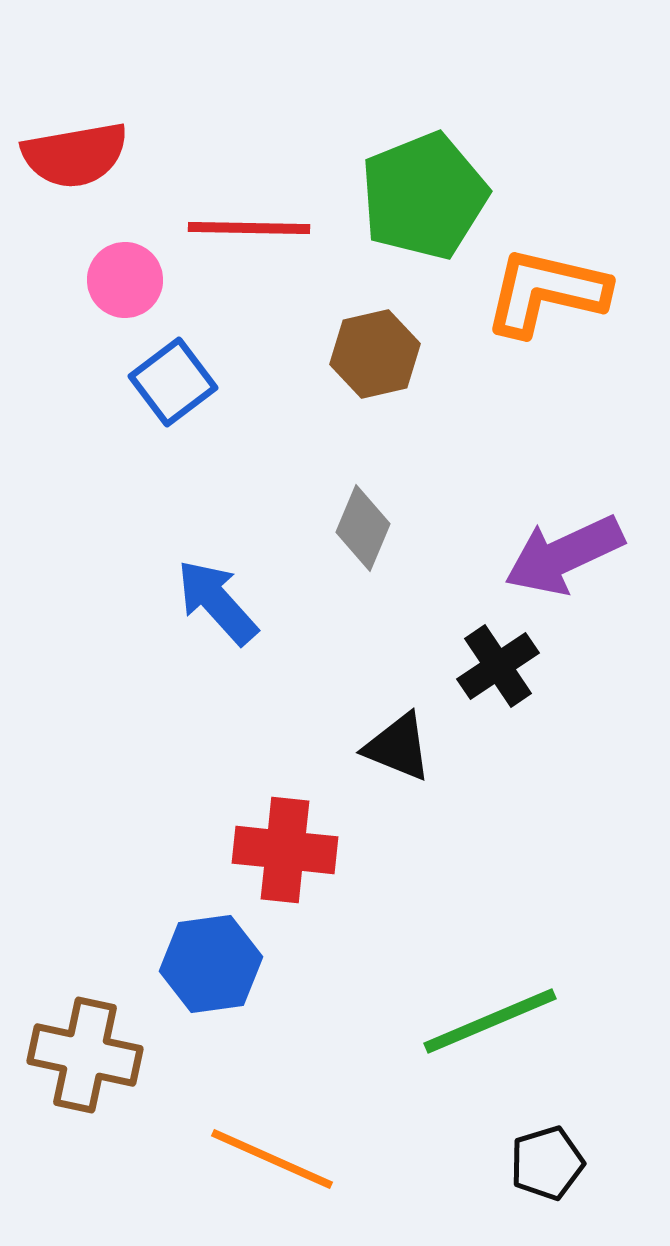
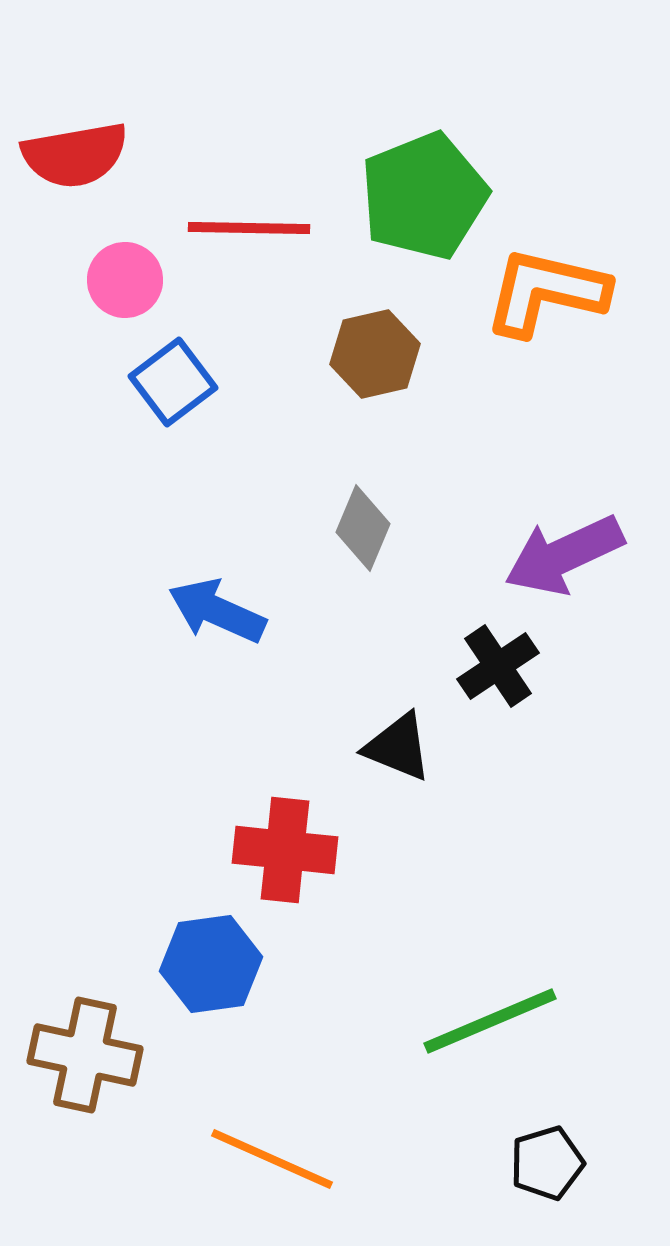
blue arrow: moved 9 px down; rotated 24 degrees counterclockwise
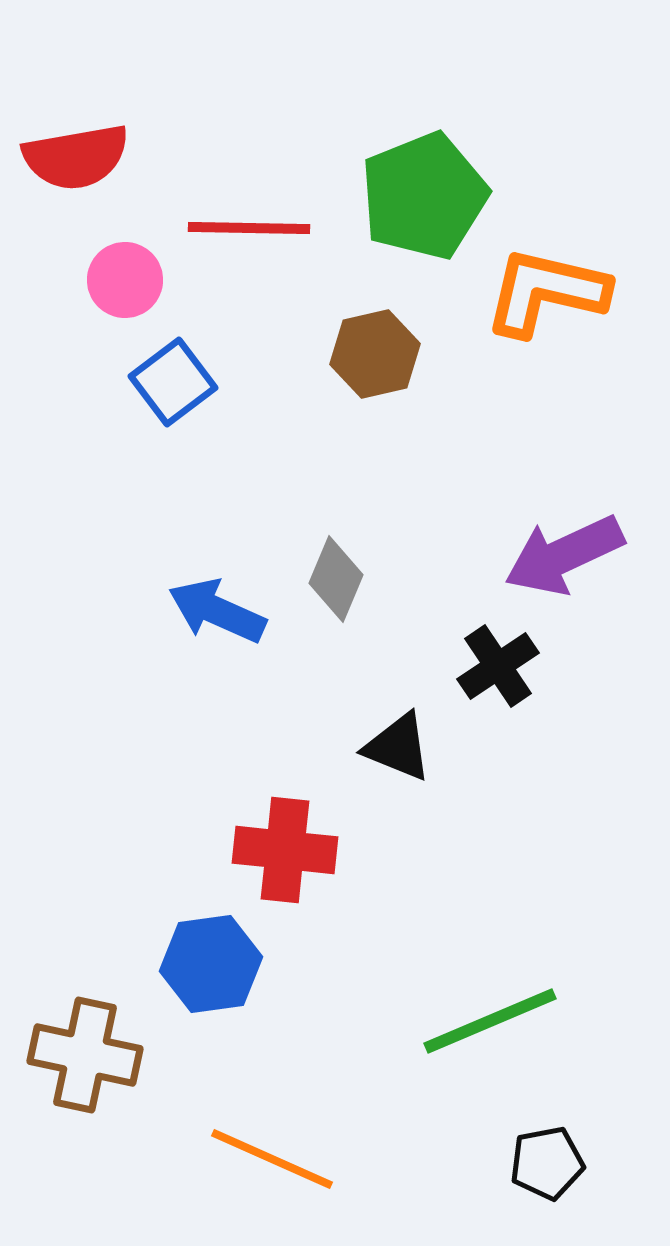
red semicircle: moved 1 px right, 2 px down
gray diamond: moved 27 px left, 51 px down
black pentagon: rotated 6 degrees clockwise
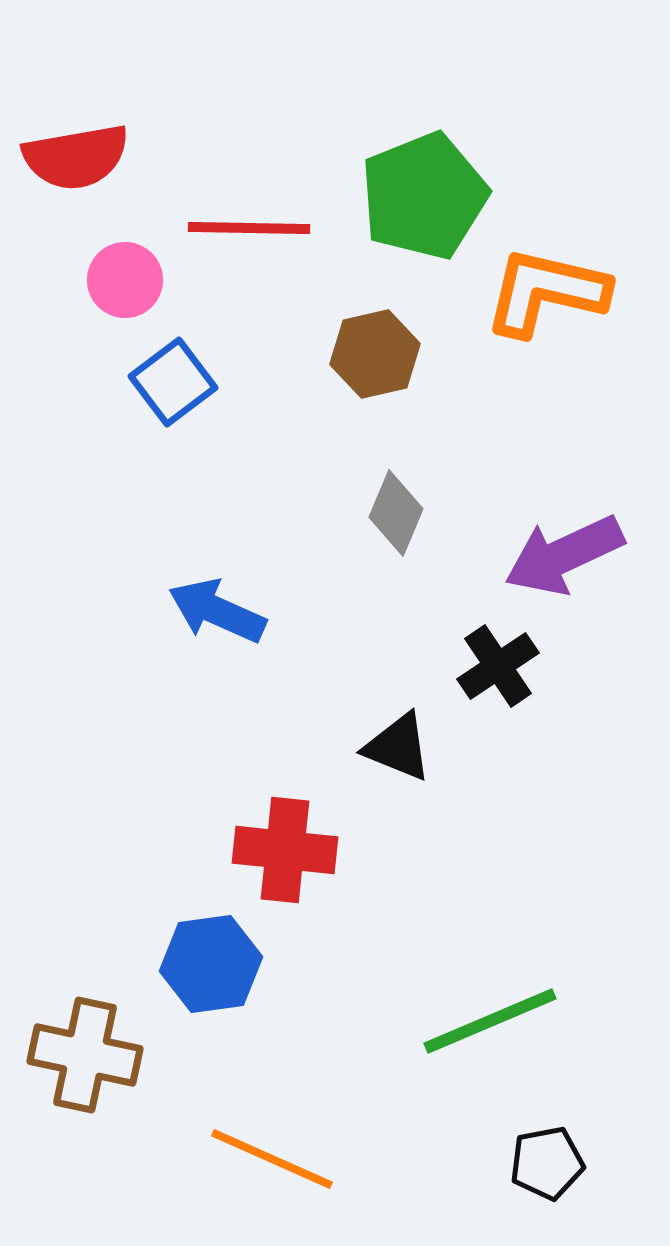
gray diamond: moved 60 px right, 66 px up
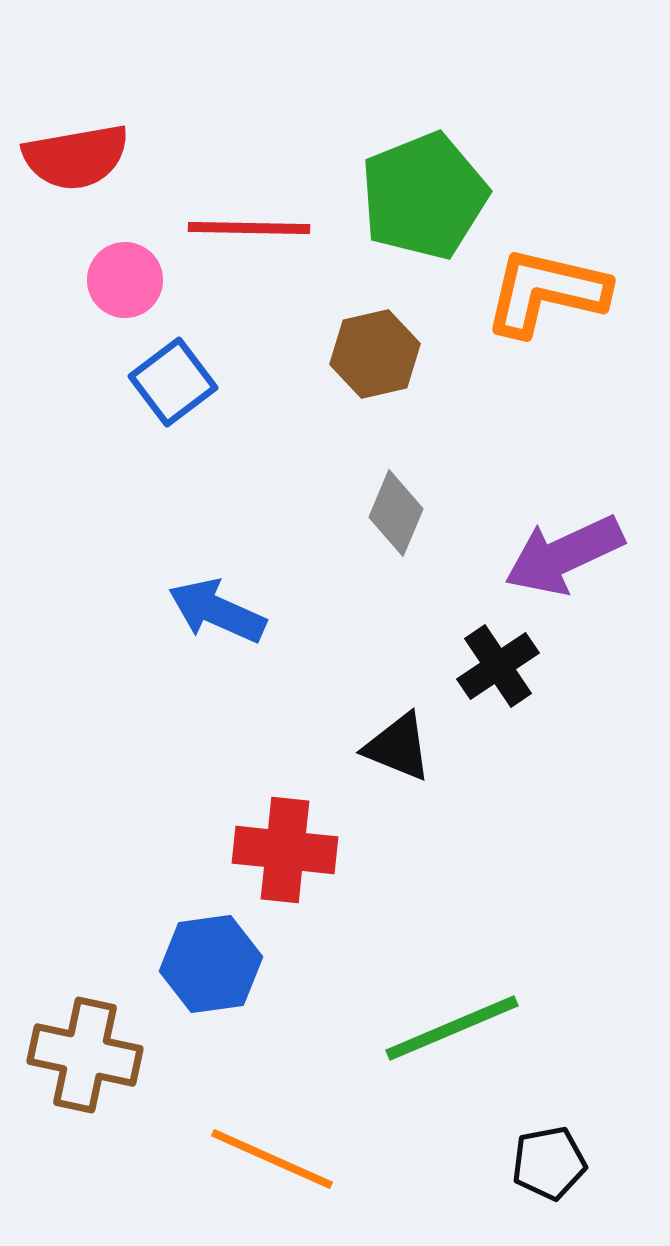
green line: moved 38 px left, 7 px down
black pentagon: moved 2 px right
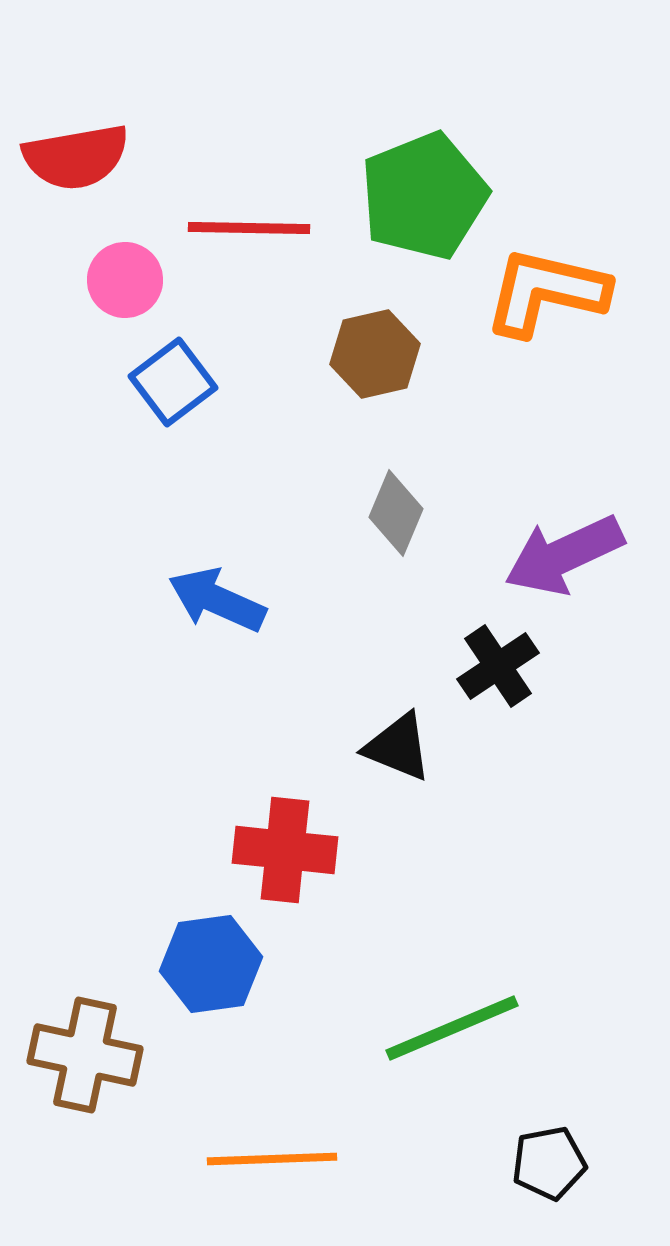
blue arrow: moved 11 px up
orange line: rotated 26 degrees counterclockwise
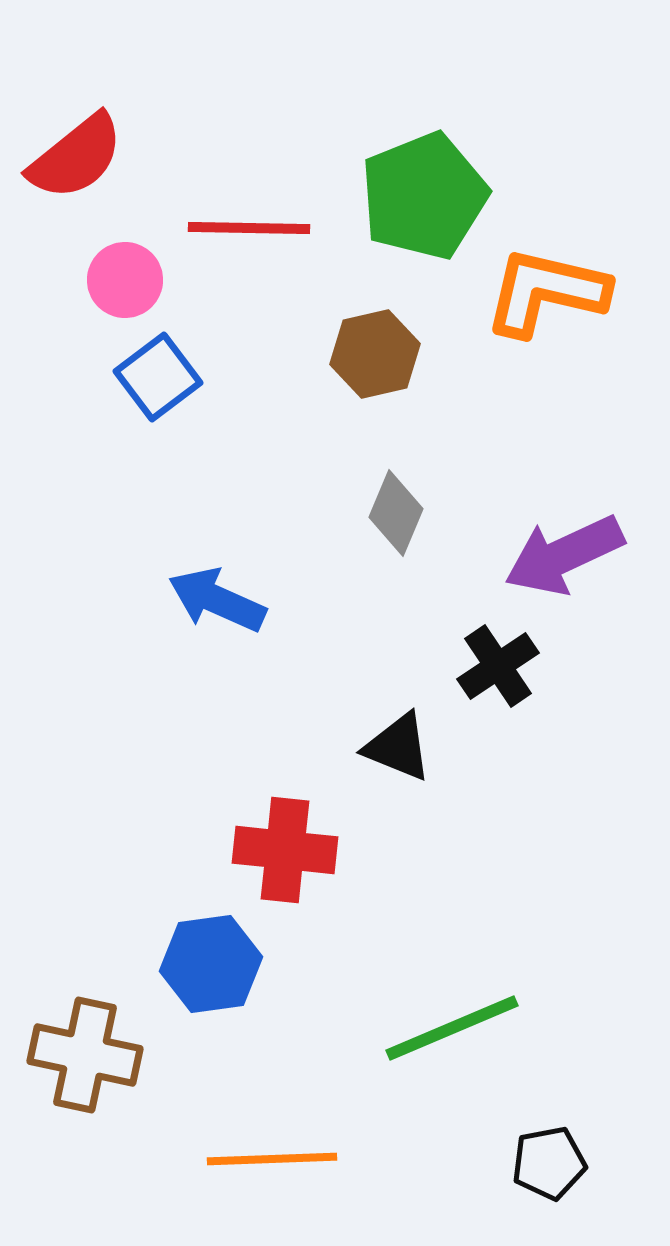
red semicircle: rotated 29 degrees counterclockwise
blue square: moved 15 px left, 5 px up
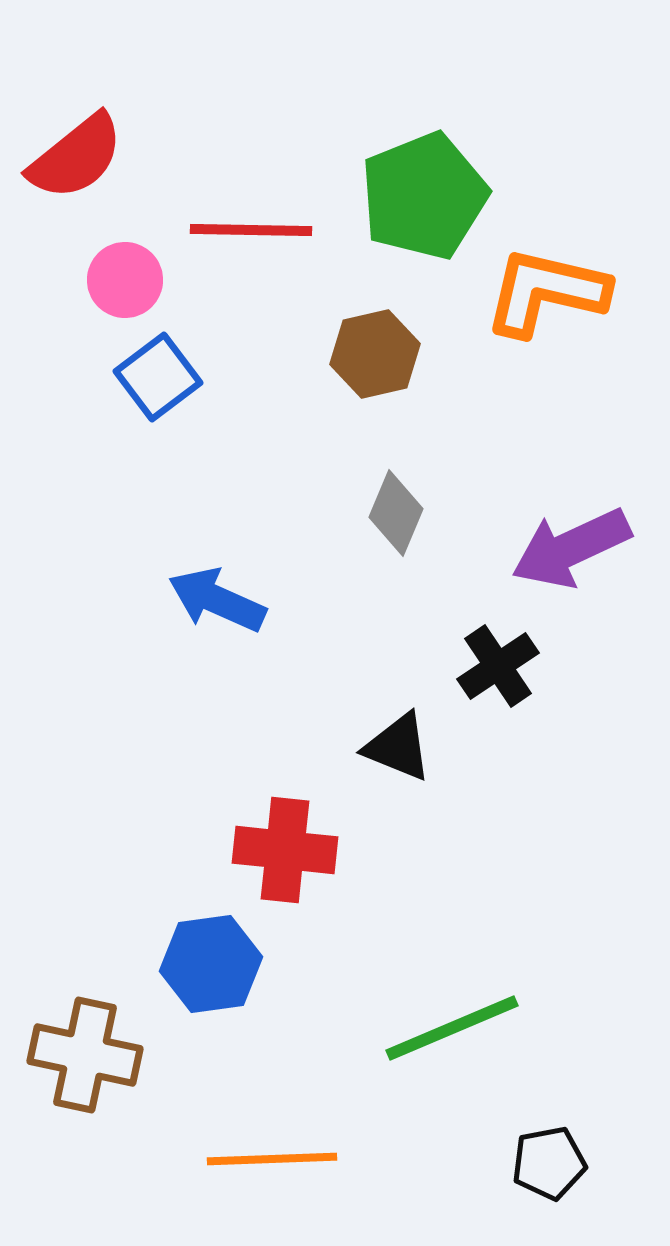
red line: moved 2 px right, 2 px down
purple arrow: moved 7 px right, 7 px up
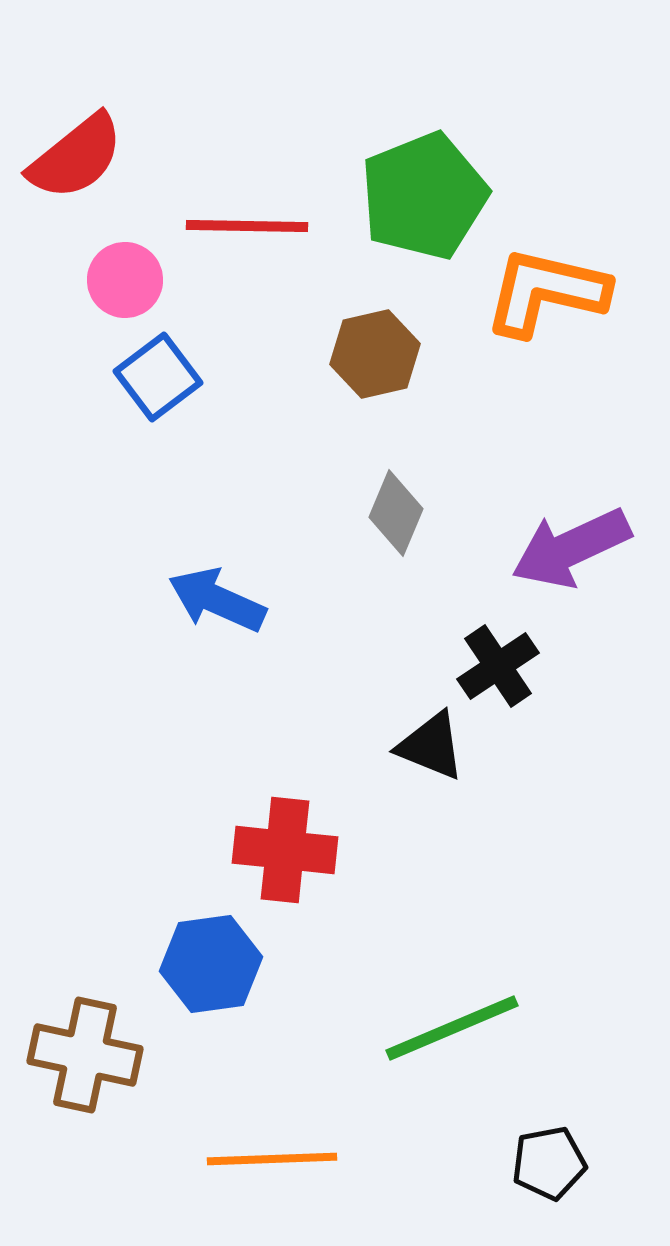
red line: moved 4 px left, 4 px up
black triangle: moved 33 px right, 1 px up
